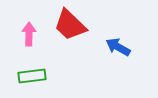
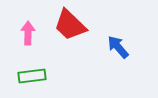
pink arrow: moved 1 px left, 1 px up
blue arrow: rotated 20 degrees clockwise
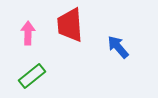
red trapezoid: rotated 42 degrees clockwise
green rectangle: rotated 32 degrees counterclockwise
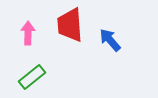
blue arrow: moved 8 px left, 7 px up
green rectangle: moved 1 px down
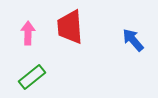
red trapezoid: moved 2 px down
blue arrow: moved 23 px right
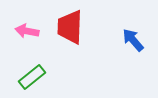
red trapezoid: rotated 6 degrees clockwise
pink arrow: moved 1 px left, 2 px up; rotated 80 degrees counterclockwise
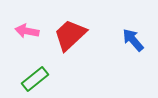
red trapezoid: moved 8 px down; rotated 45 degrees clockwise
green rectangle: moved 3 px right, 2 px down
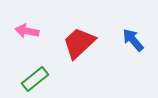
red trapezoid: moved 9 px right, 8 px down
